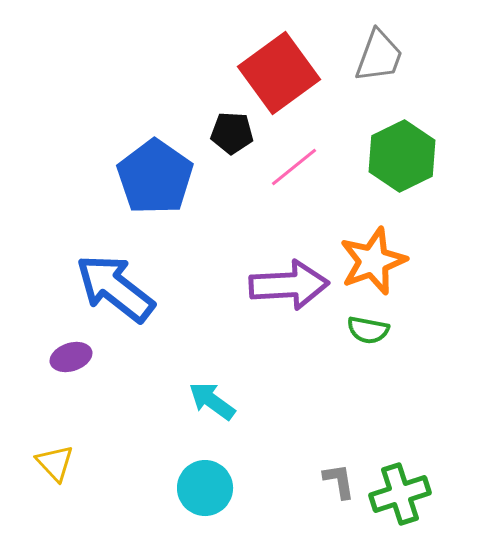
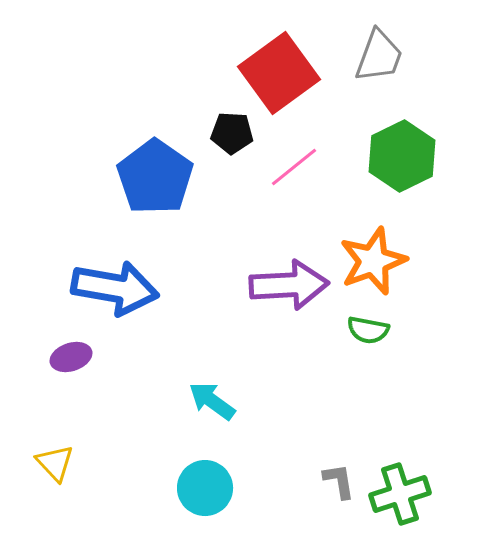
blue arrow: rotated 152 degrees clockwise
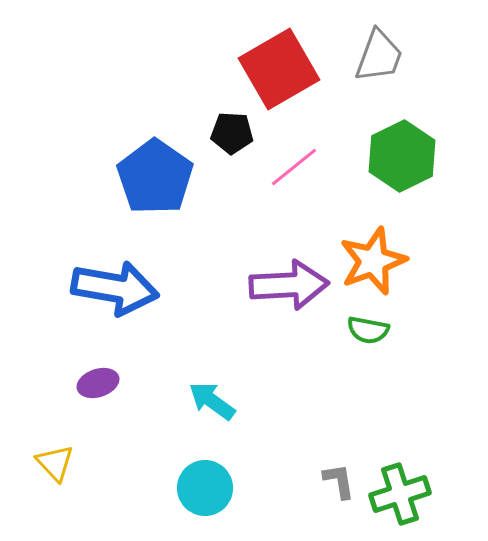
red square: moved 4 px up; rotated 6 degrees clockwise
purple ellipse: moved 27 px right, 26 px down
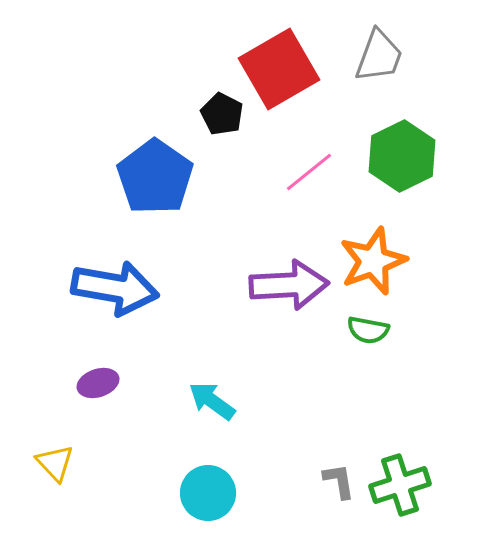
black pentagon: moved 10 px left, 19 px up; rotated 24 degrees clockwise
pink line: moved 15 px right, 5 px down
cyan circle: moved 3 px right, 5 px down
green cross: moved 9 px up
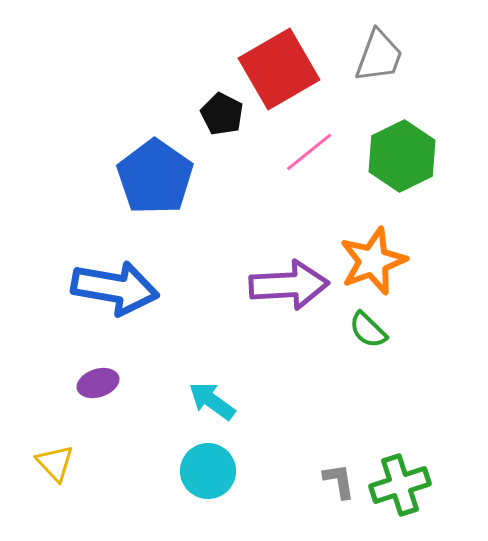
pink line: moved 20 px up
green semicircle: rotated 33 degrees clockwise
cyan circle: moved 22 px up
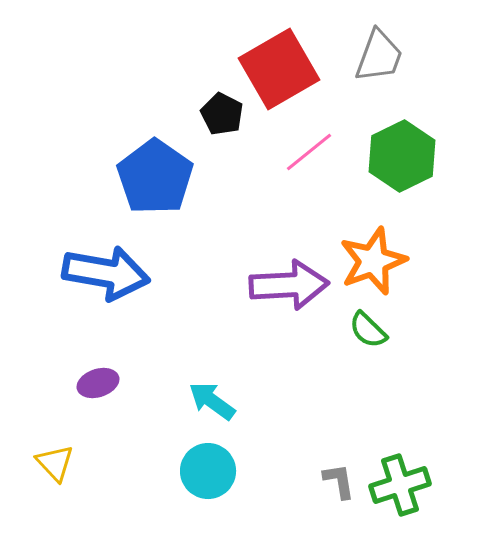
blue arrow: moved 9 px left, 15 px up
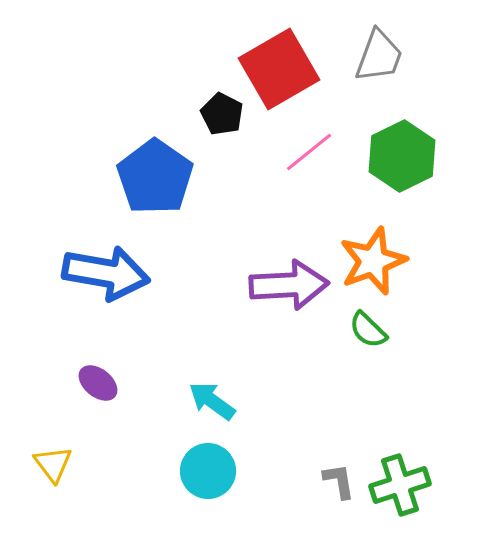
purple ellipse: rotated 57 degrees clockwise
yellow triangle: moved 2 px left, 1 px down; rotated 6 degrees clockwise
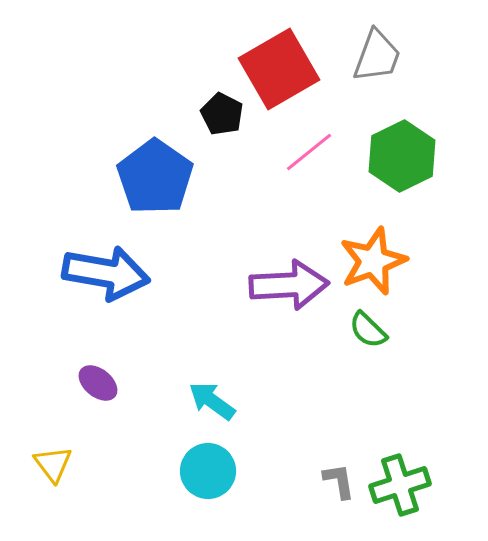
gray trapezoid: moved 2 px left
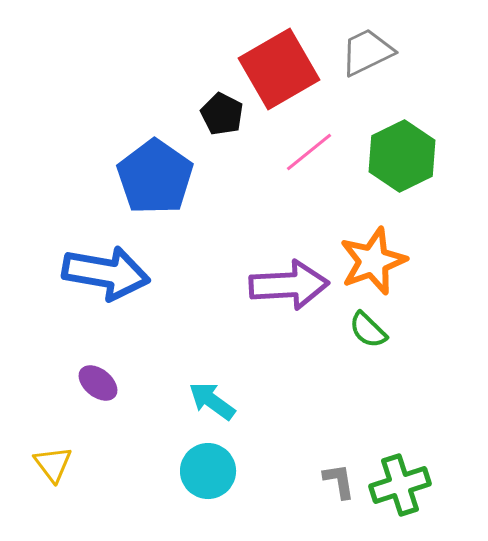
gray trapezoid: moved 10 px left, 4 px up; rotated 136 degrees counterclockwise
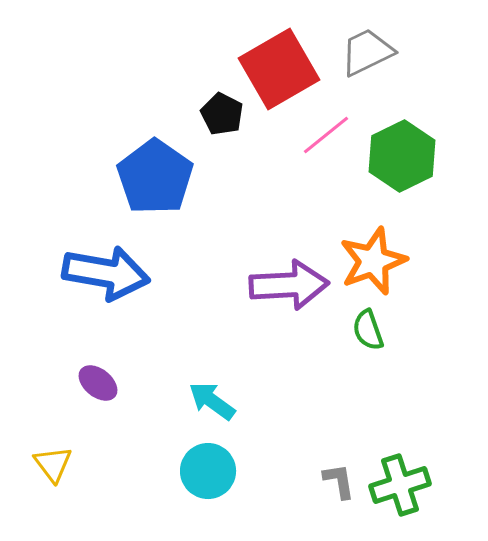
pink line: moved 17 px right, 17 px up
green semicircle: rotated 27 degrees clockwise
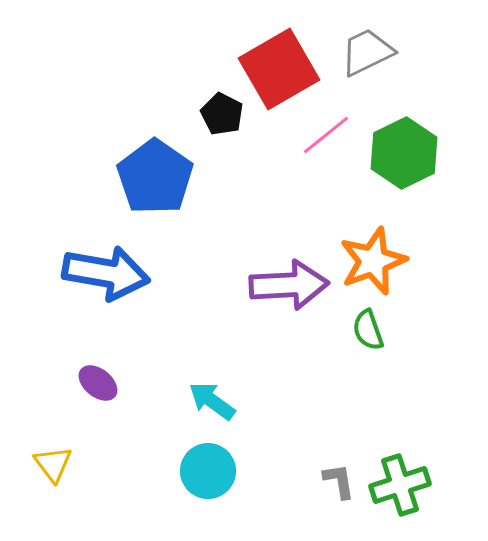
green hexagon: moved 2 px right, 3 px up
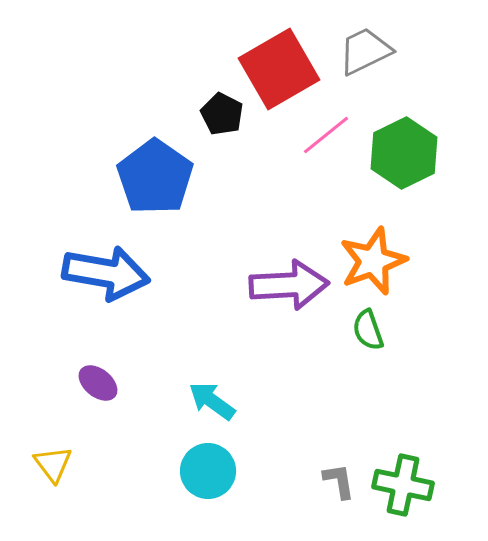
gray trapezoid: moved 2 px left, 1 px up
green cross: moved 3 px right; rotated 30 degrees clockwise
